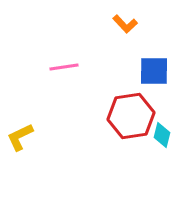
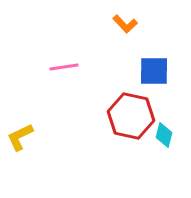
red hexagon: rotated 21 degrees clockwise
cyan diamond: moved 2 px right
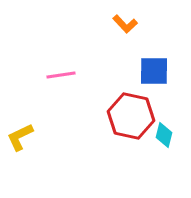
pink line: moved 3 px left, 8 px down
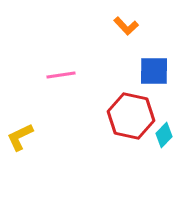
orange L-shape: moved 1 px right, 2 px down
cyan diamond: rotated 30 degrees clockwise
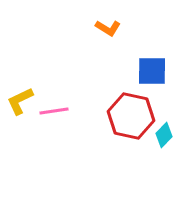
orange L-shape: moved 18 px left, 2 px down; rotated 15 degrees counterclockwise
blue square: moved 2 px left
pink line: moved 7 px left, 36 px down
yellow L-shape: moved 36 px up
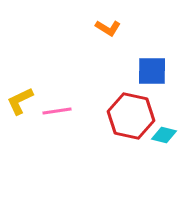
pink line: moved 3 px right
cyan diamond: rotated 60 degrees clockwise
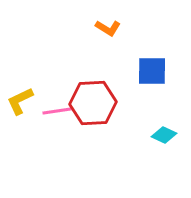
red hexagon: moved 38 px left, 13 px up; rotated 15 degrees counterclockwise
cyan diamond: rotated 10 degrees clockwise
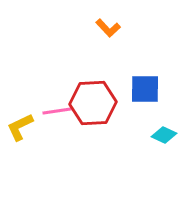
orange L-shape: rotated 15 degrees clockwise
blue square: moved 7 px left, 18 px down
yellow L-shape: moved 26 px down
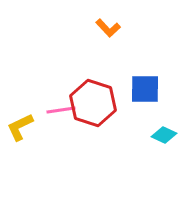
red hexagon: rotated 21 degrees clockwise
pink line: moved 4 px right, 1 px up
